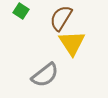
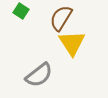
gray semicircle: moved 6 px left
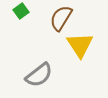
green square: rotated 21 degrees clockwise
yellow triangle: moved 8 px right, 2 px down
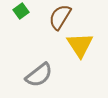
brown semicircle: moved 1 px left, 1 px up
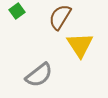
green square: moved 4 px left
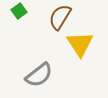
green square: moved 2 px right
yellow triangle: moved 1 px up
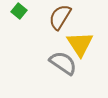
green square: rotated 14 degrees counterclockwise
gray semicircle: moved 24 px right, 12 px up; rotated 108 degrees counterclockwise
